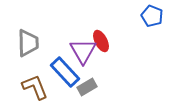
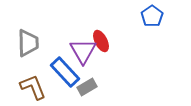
blue pentagon: rotated 15 degrees clockwise
brown L-shape: moved 2 px left
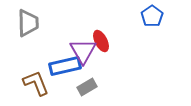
gray trapezoid: moved 20 px up
blue rectangle: moved 6 px up; rotated 60 degrees counterclockwise
brown L-shape: moved 3 px right, 4 px up
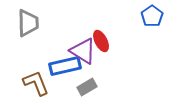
purple triangle: rotated 28 degrees counterclockwise
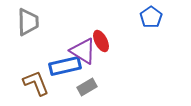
blue pentagon: moved 1 px left, 1 px down
gray trapezoid: moved 1 px up
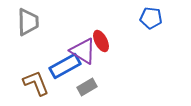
blue pentagon: moved 1 px down; rotated 30 degrees counterclockwise
blue rectangle: rotated 16 degrees counterclockwise
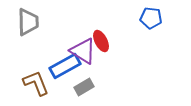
gray rectangle: moved 3 px left
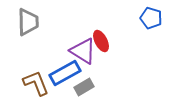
blue pentagon: rotated 10 degrees clockwise
blue rectangle: moved 7 px down
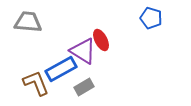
gray trapezoid: rotated 84 degrees counterclockwise
red ellipse: moved 1 px up
blue rectangle: moved 4 px left, 4 px up
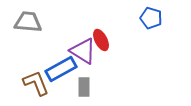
gray rectangle: rotated 60 degrees counterclockwise
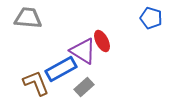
gray trapezoid: moved 4 px up
red ellipse: moved 1 px right, 1 px down
gray rectangle: rotated 48 degrees clockwise
